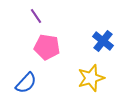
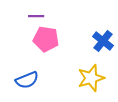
purple line: rotated 56 degrees counterclockwise
pink pentagon: moved 1 px left, 8 px up
blue semicircle: moved 1 px right, 3 px up; rotated 25 degrees clockwise
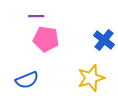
blue cross: moved 1 px right, 1 px up
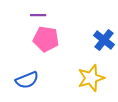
purple line: moved 2 px right, 1 px up
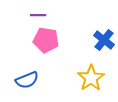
pink pentagon: moved 1 px down
yellow star: rotated 16 degrees counterclockwise
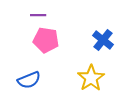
blue cross: moved 1 px left
blue semicircle: moved 2 px right
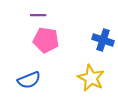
blue cross: rotated 20 degrees counterclockwise
yellow star: rotated 12 degrees counterclockwise
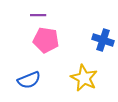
yellow star: moved 7 px left
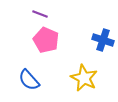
purple line: moved 2 px right, 1 px up; rotated 21 degrees clockwise
pink pentagon: rotated 15 degrees clockwise
blue semicircle: rotated 70 degrees clockwise
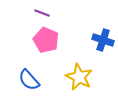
purple line: moved 2 px right, 1 px up
yellow star: moved 5 px left, 1 px up
